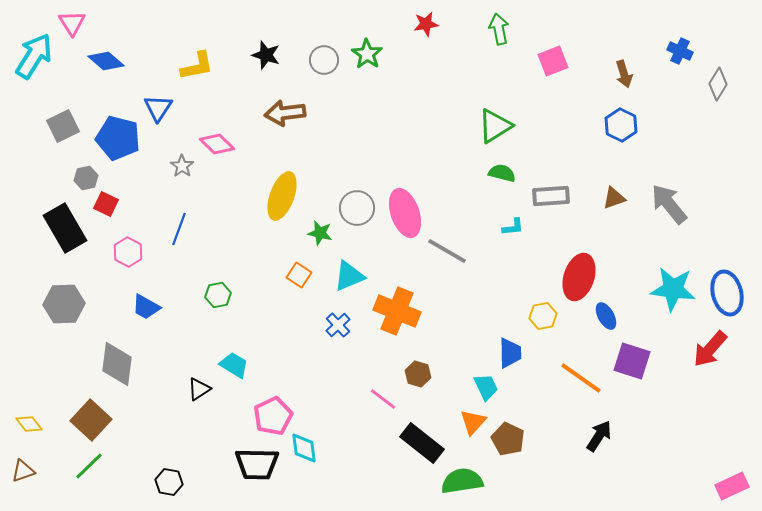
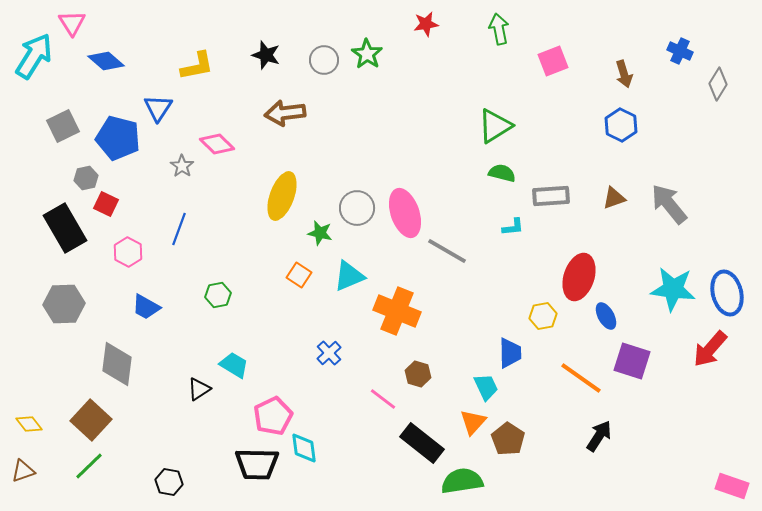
blue cross at (338, 325): moved 9 px left, 28 px down
brown pentagon at (508, 439): rotated 8 degrees clockwise
pink rectangle at (732, 486): rotated 44 degrees clockwise
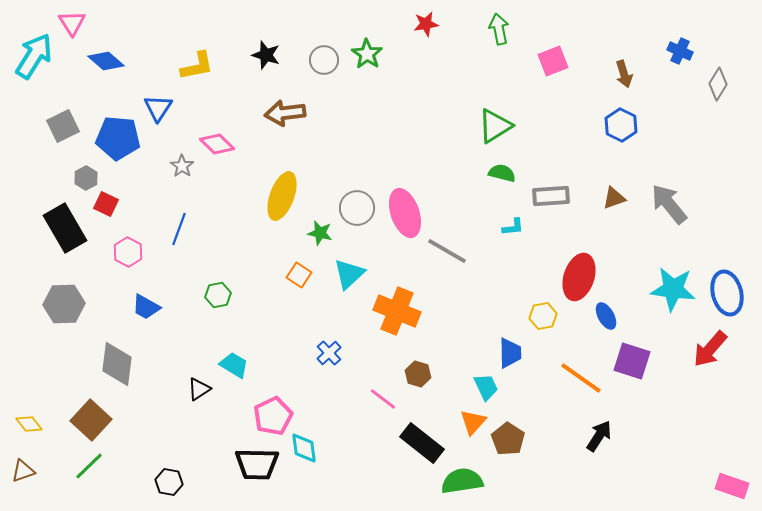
blue pentagon at (118, 138): rotated 9 degrees counterclockwise
gray hexagon at (86, 178): rotated 15 degrees counterclockwise
cyan triangle at (349, 276): moved 2 px up; rotated 20 degrees counterclockwise
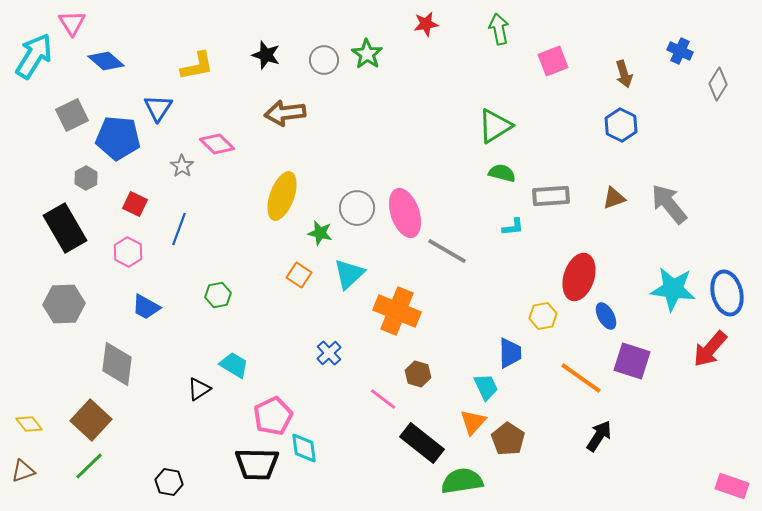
gray square at (63, 126): moved 9 px right, 11 px up
red square at (106, 204): moved 29 px right
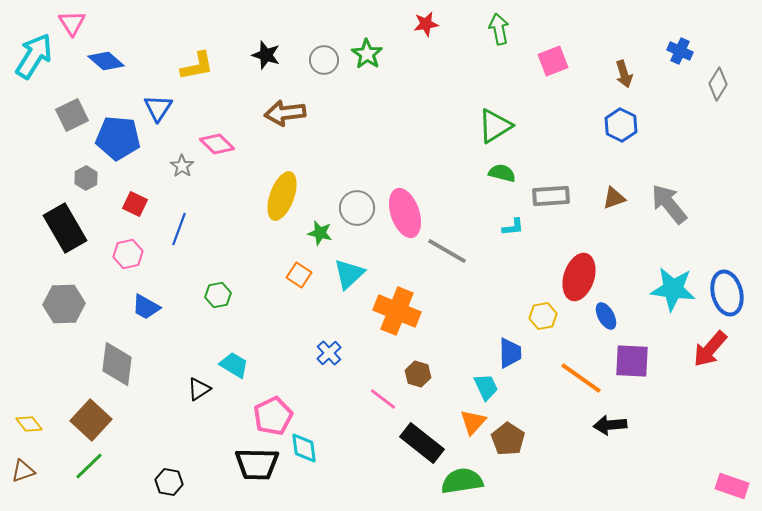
pink hexagon at (128, 252): moved 2 px down; rotated 20 degrees clockwise
purple square at (632, 361): rotated 15 degrees counterclockwise
black arrow at (599, 436): moved 11 px right, 11 px up; rotated 128 degrees counterclockwise
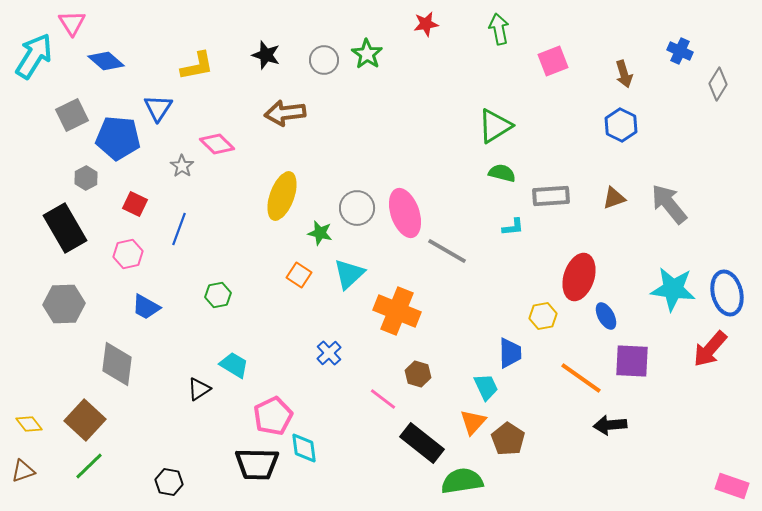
brown square at (91, 420): moved 6 px left
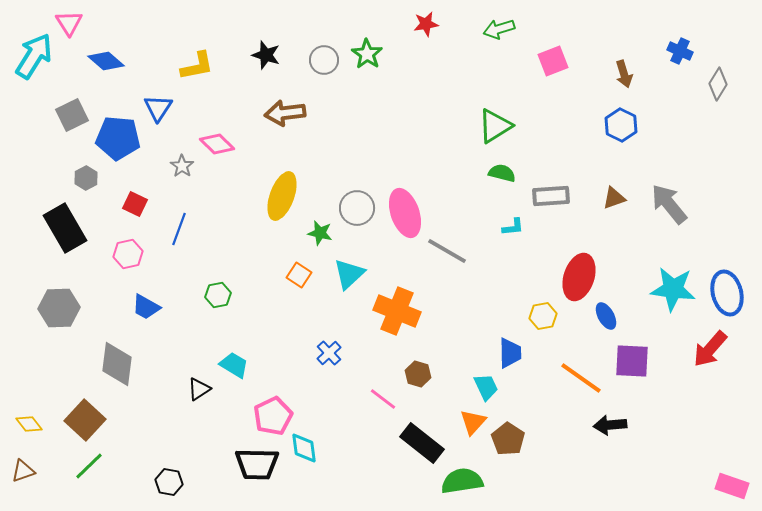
pink triangle at (72, 23): moved 3 px left
green arrow at (499, 29): rotated 96 degrees counterclockwise
gray hexagon at (64, 304): moved 5 px left, 4 px down
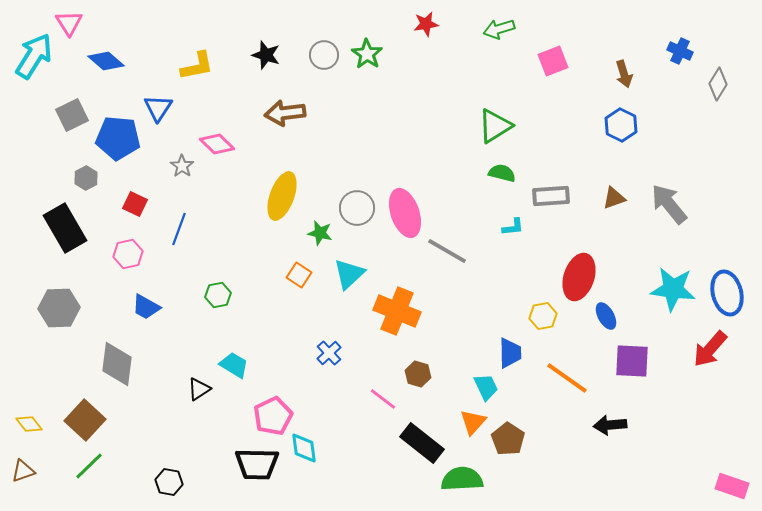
gray circle at (324, 60): moved 5 px up
orange line at (581, 378): moved 14 px left
green semicircle at (462, 481): moved 2 px up; rotated 6 degrees clockwise
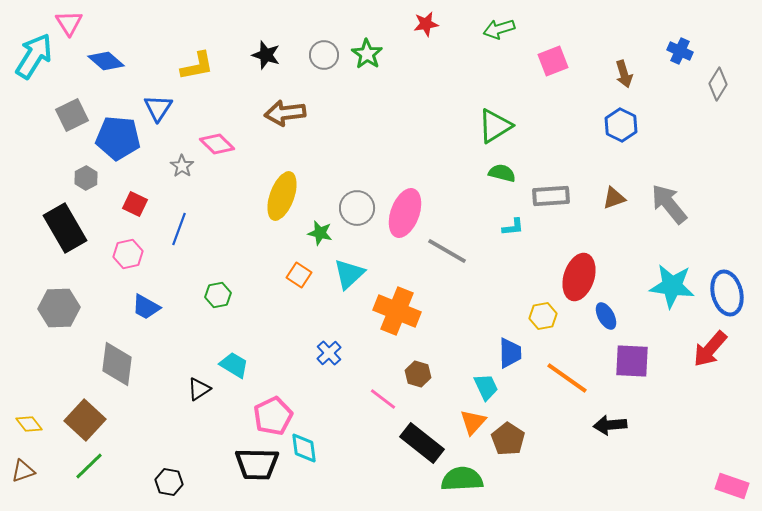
pink ellipse at (405, 213): rotated 39 degrees clockwise
cyan star at (673, 289): moved 1 px left, 3 px up
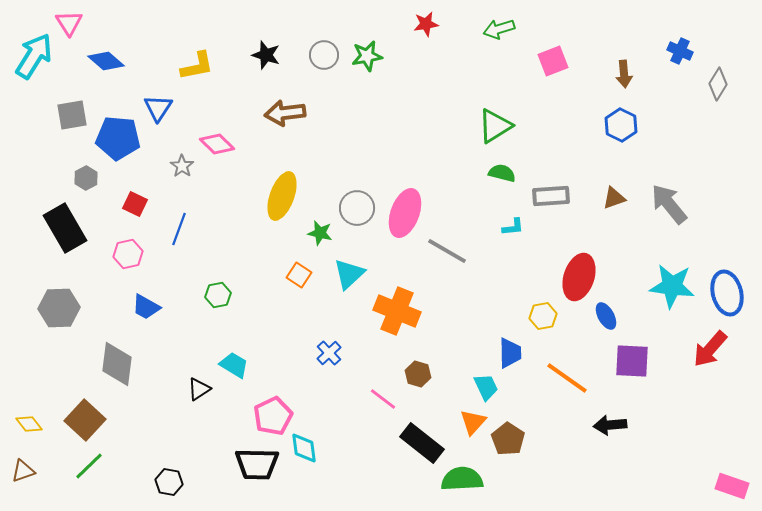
green star at (367, 54): moved 2 px down; rotated 28 degrees clockwise
brown arrow at (624, 74): rotated 12 degrees clockwise
gray square at (72, 115): rotated 16 degrees clockwise
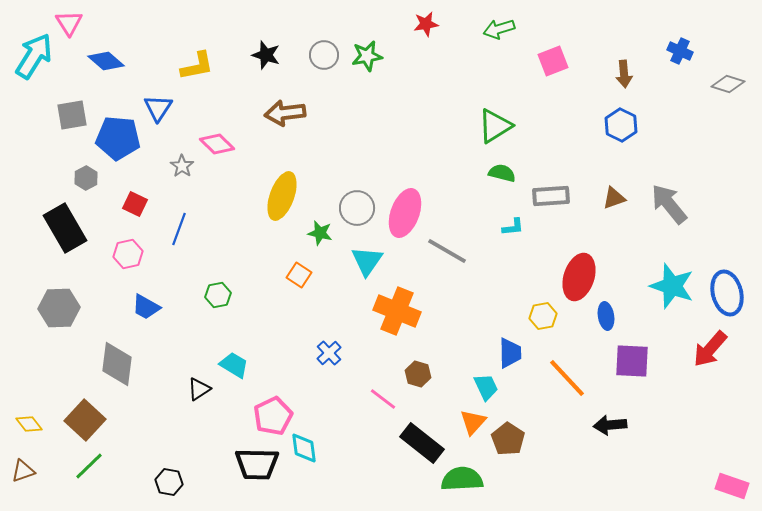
gray diamond at (718, 84): moved 10 px right; rotated 76 degrees clockwise
cyan triangle at (349, 274): moved 18 px right, 13 px up; rotated 12 degrees counterclockwise
cyan star at (672, 286): rotated 12 degrees clockwise
blue ellipse at (606, 316): rotated 20 degrees clockwise
orange line at (567, 378): rotated 12 degrees clockwise
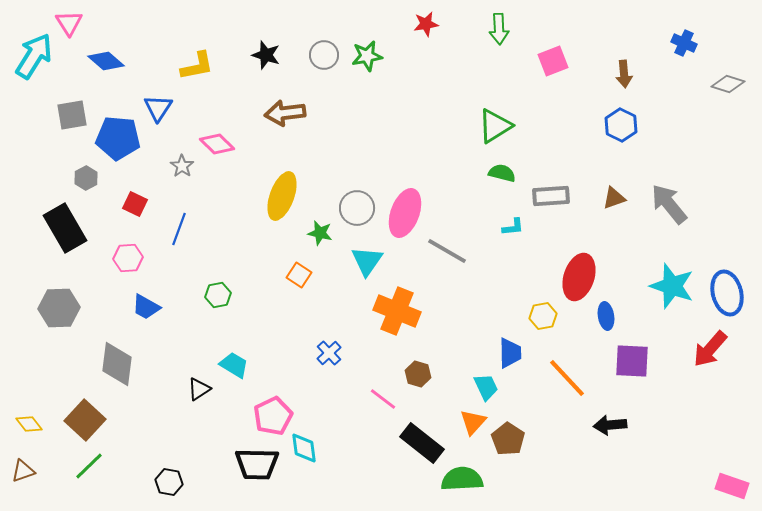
green arrow at (499, 29): rotated 76 degrees counterclockwise
blue cross at (680, 51): moved 4 px right, 8 px up
pink hexagon at (128, 254): moved 4 px down; rotated 8 degrees clockwise
